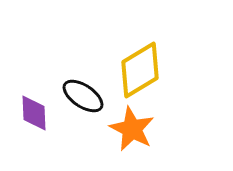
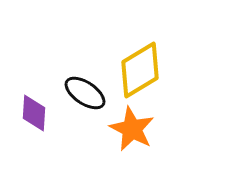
black ellipse: moved 2 px right, 3 px up
purple diamond: rotated 6 degrees clockwise
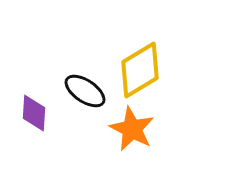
black ellipse: moved 2 px up
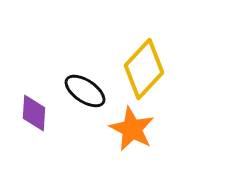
yellow diamond: moved 4 px right, 1 px up; rotated 16 degrees counterclockwise
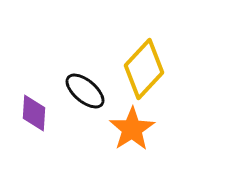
black ellipse: rotated 6 degrees clockwise
orange star: rotated 12 degrees clockwise
